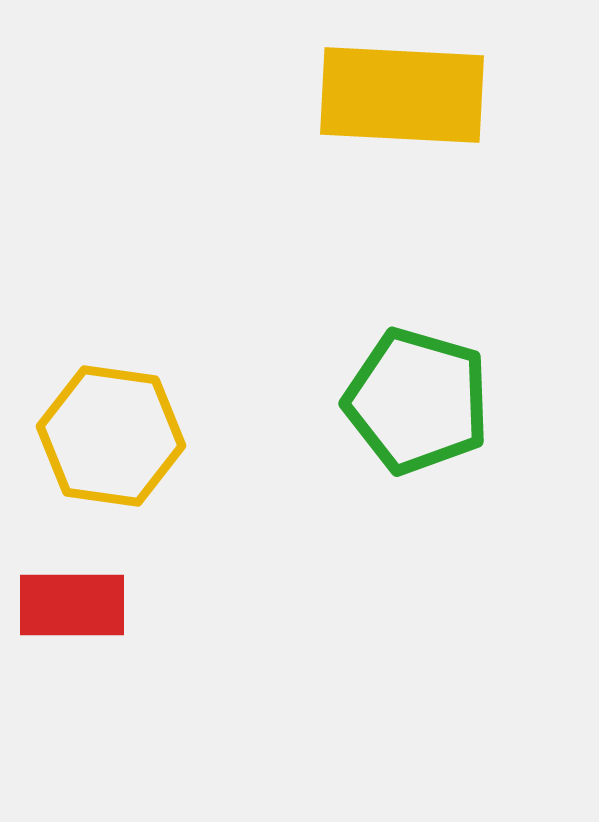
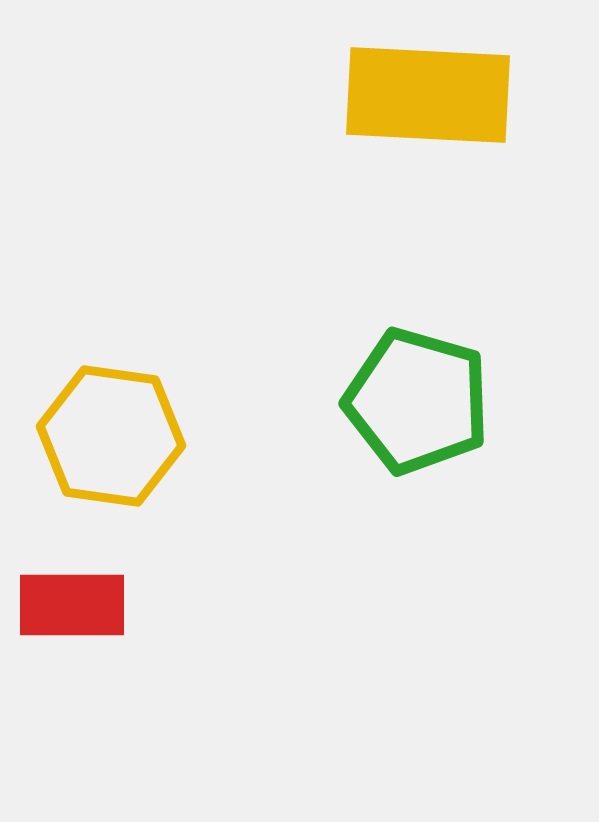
yellow rectangle: moved 26 px right
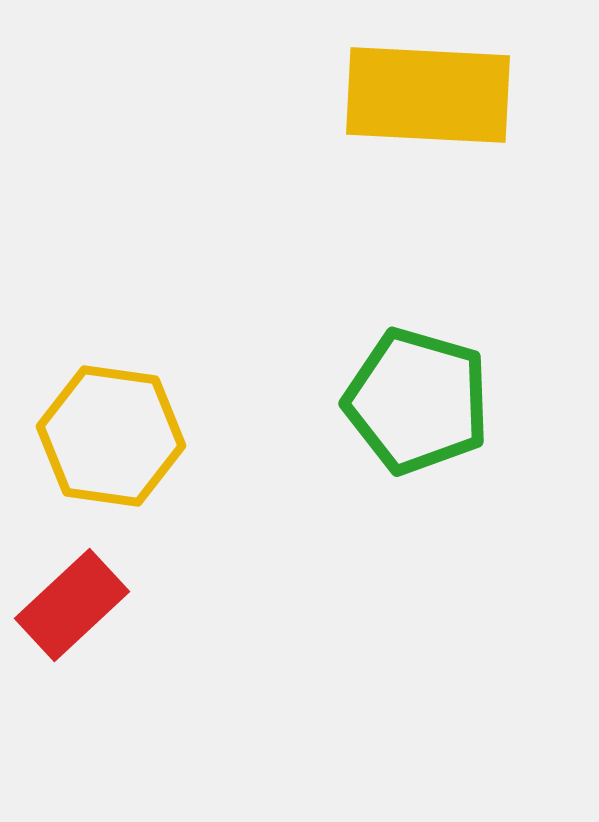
red rectangle: rotated 43 degrees counterclockwise
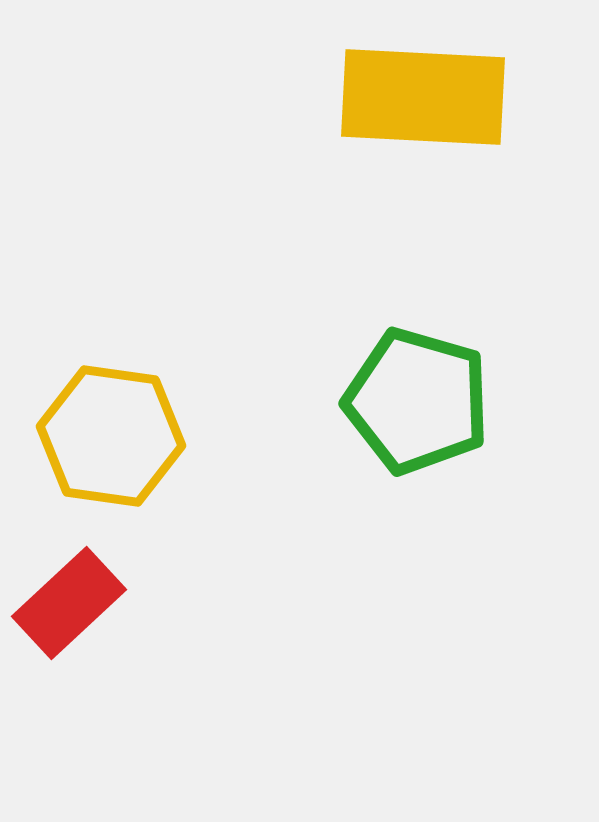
yellow rectangle: moved 5 px left, 2 px down
red rectangle: moved 3 px left, 2 px up
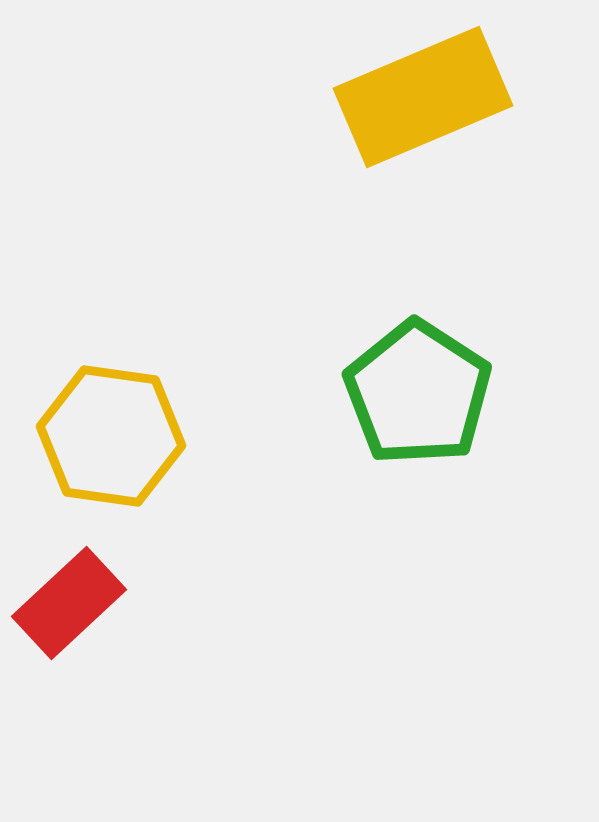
yellow rectangle: rotated 26 degrees counterclockwise
green pentagon: moved 1 px right, 8 px up; rotated 17 degrees clockwise
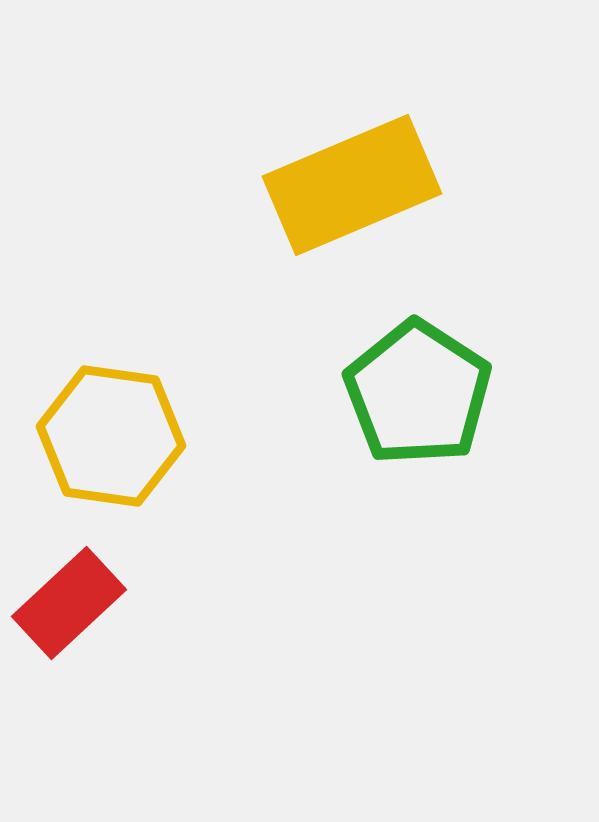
yellow rectangle: moved 71 px left, 88 px down
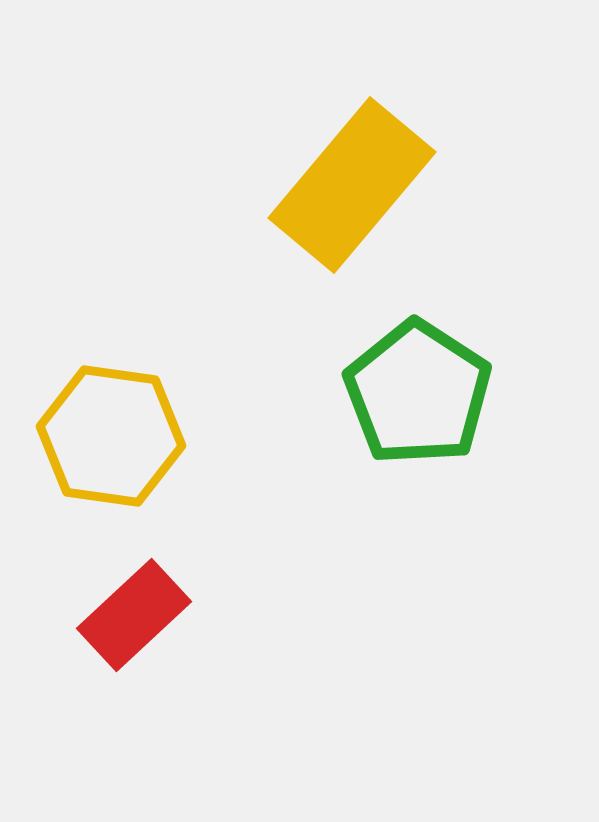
yellow rectangle: rotated 27 degrees counterclockwise
red rectangle: moved 65 px right, 12 px down
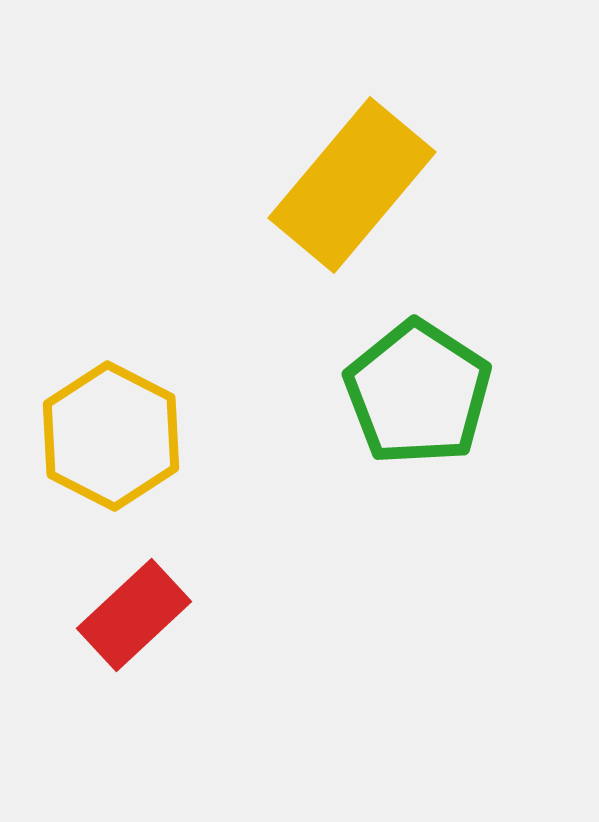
yellow hexagon: rotated 19 degrees clockwise
